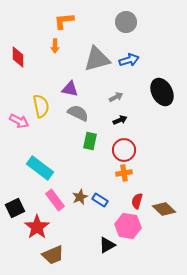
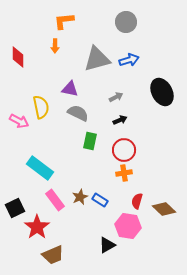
yellow semicircle: moved 1 px down
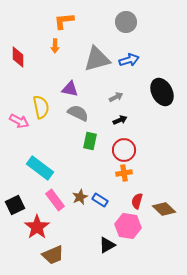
black square: moved 3 px up
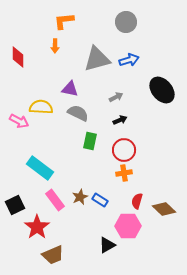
black ellipse: moved 2 px up; rotated 12 degrees counterclockwise
yellow semicircle: rotated 75 degrees counterclockwise
pink hexagon: rotated 10 degrees counterclockwise
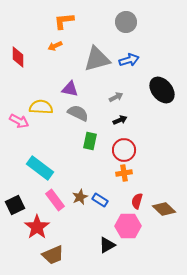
orange arrow: rotated 64 degrees clockwise
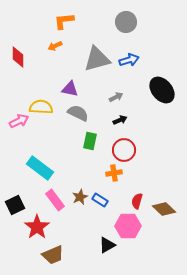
pink arrow: rotated 54 degrees counterclockwise
orange cross: moved 10 px left
